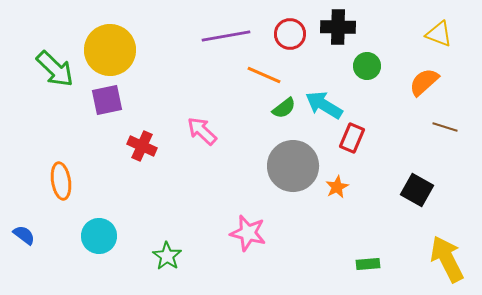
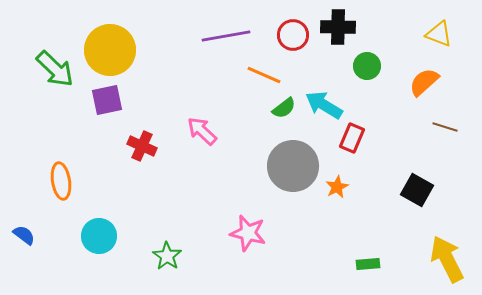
red circle: moved 3 px right, 1 px down
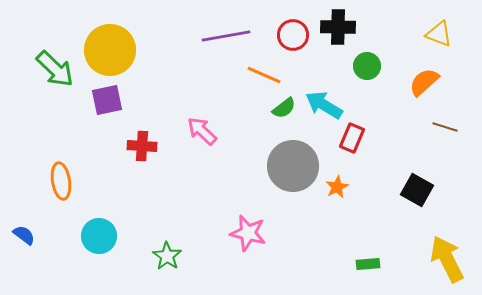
red cross: rotated 20 degrees counterclockwise
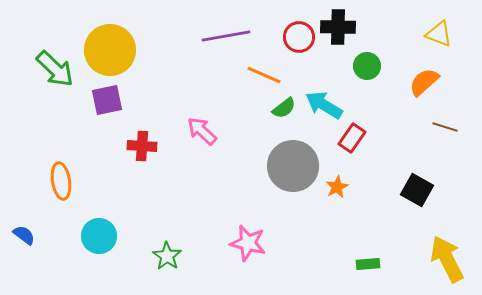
red circle: moved 6 px right, 2 px down
red rectangle: rotated 12 degrees clockwise
pink star: moved 10 px down
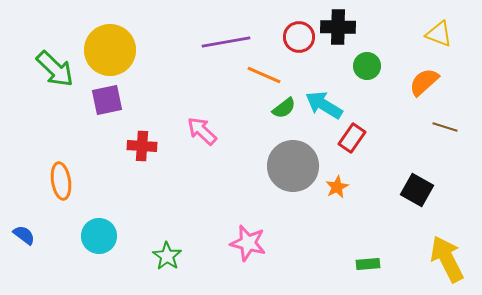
purple line: moved 6 px down
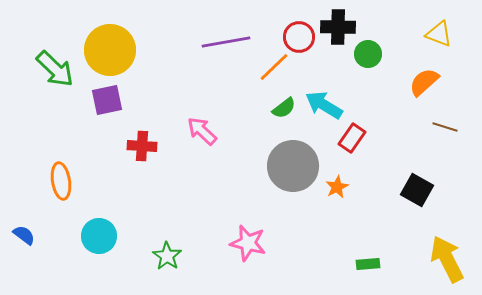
green circle: moved 1 px right, 12 px up
orange line: moved 10 px right, 8 px up; rotated 68 degrees counterclockwise
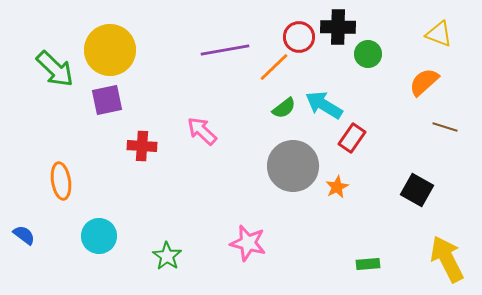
purple line: moved 1 px left, 8 px down
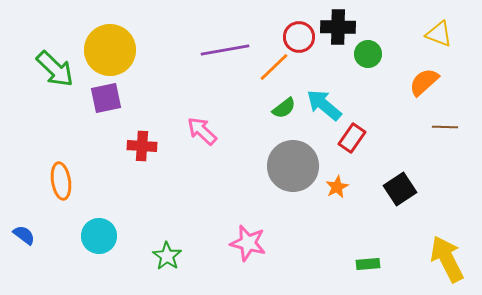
purple square: moved 1 px left, 2 px up
cyan arrow: rotated 9 degrees clockwise
brown line: rotated 15 degrees counterclockwise
black square: moved 17 px left, 1 px up; rotated 28 degrees clockwise
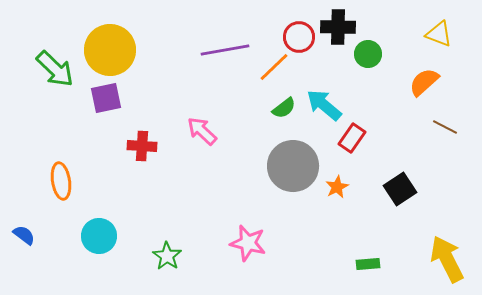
brown line: rotated 25 degrees clockwise
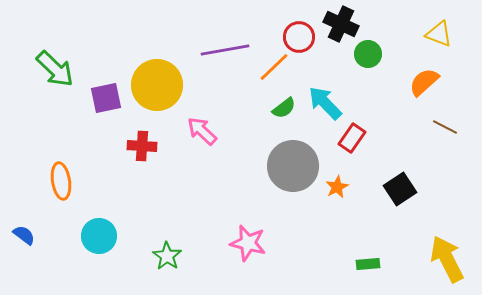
black cross: moved 3 px right, 3 px up; rotated 24 degrees clockwise
yellow circle: moved 47 px right, 35 px down
cyan arrow: moved 1 px right, 2 px up; rotated 6 degrees clockwise
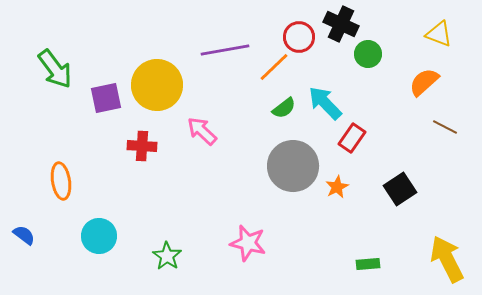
green arrow: rotated 9 degrees clockwise
